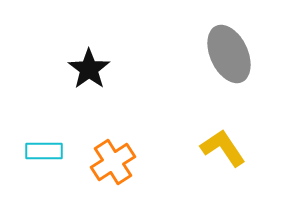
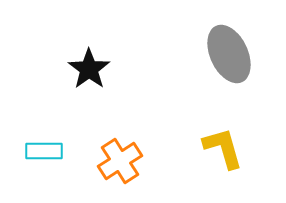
yellow L-shape: rotated 18 degrees clockwise
orange cross: moved 7 px right, 1 px up
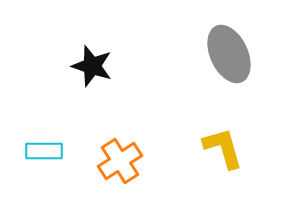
black star: moved 3 px right, 3 px up; rotated 18 degrees counterclockwise
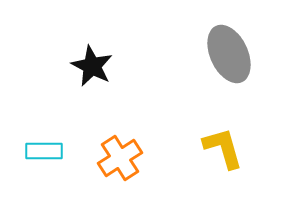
black star: rotated 9 degrees clockwise
orange cross: moved 3 px up
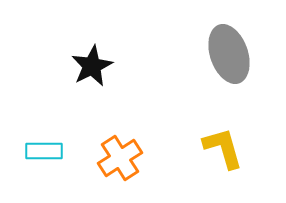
gray ellipse: rotated 6 degrees clockwise
black star: rotated 18 degrees clockwise
